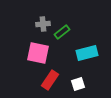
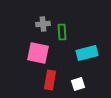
green rectangle: rotated 56 degrees counterclockwise
red rectangle: rotated 24 degrees counterclockwise
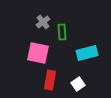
gray cross: moved 2 px up; rotated 32 degrees counterclockwise
white square: rotated 16 degrees counterclockwise
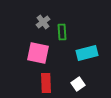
red rectangle: moved 4 px left, 3 px down; rotated 12 degrees counterclockwise
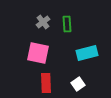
green rectangle: moved 5 px right, 8 px up
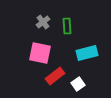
green rectangle: moved 2 px down
pink square: moved 2 px right
red rectangle: moved 9 px right, 7 px up; rotated 54 degrees clockwise
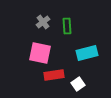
red rectangle: moved 1 px left, 1 px up; rotated 30 degrees clockwise
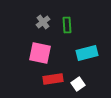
green rectangle: moved 1 px up
red rectangle: moved 1 px left, 4 px down
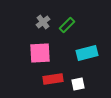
green rectangle: rotated 49 degrees clockwise
pink square: rotated 15 degrees counterclockwise
white square: rotated 24 degrees clockwise
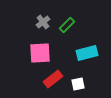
red rectangle: rotated 30 degrees counterclockwise
